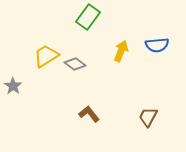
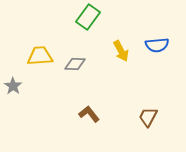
yellow arrow: rotated 130 degrees clockwise
yellow trapezoid: moved 6 px left; rotated 28 degrees clockwise
gray diamond: rotated 35 degrees counterclockwise
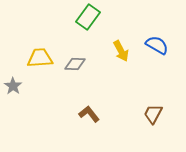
blue semicircle: rotated 145 degrees counterclockwise
yellow trapezoid: moved 2 px down
brown trapezoid: moved 5 px right, 3 px up
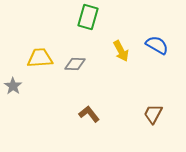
green rectangle: rotated 20 degrees counterclockwise
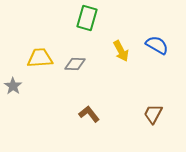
green rectangle: moved 1 px left, 1 px down
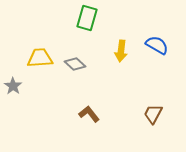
yellow arrow: rotated 35 degrees clockwise
gray diamond: rotated 40 degrees clockwise
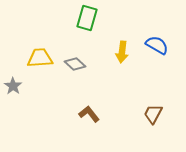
yellow arrow: moved 1 px right, 1 px down
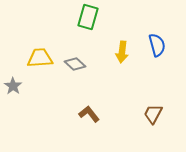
green rectangle: moved 1 px right, 1 px up
blue semicircle: rotated 45 degrees clockwise
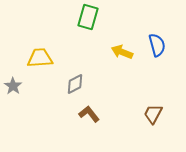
yellow arrow: rotated 105 degrees clockwise
gray diamond: moved 20 px down; rotated 70 degrees counterclockwise
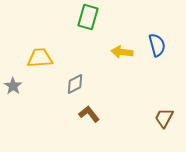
yellow arrow: rotated 15 degrees counterclockwise
brown trapezoid: moved 11 px right, 4 px down
